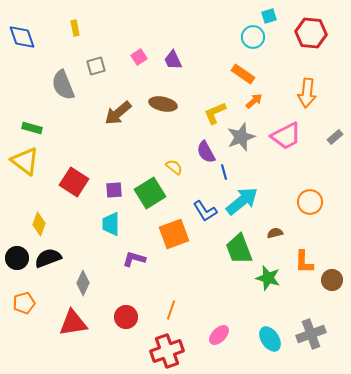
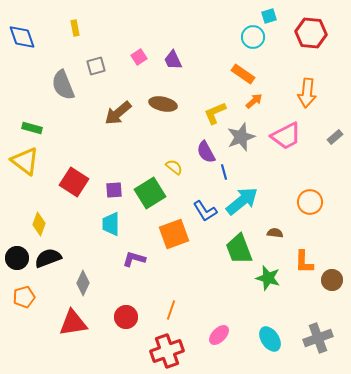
brown semicircle at (275, 233): rotated 21 degrees clockwise
orange pentagon at (24, 303): moved 6 px up
gray cross at (311, 334): moved 7 px right, 4 px down
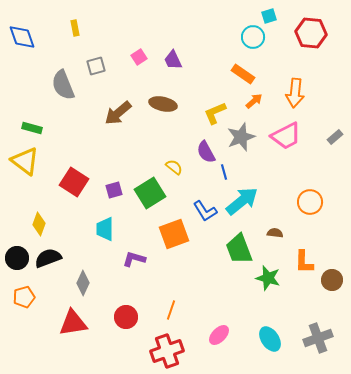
orange arrow at (307, 93): moved 12 px left
purple square at (114, 190): rotated 12 degrees counterclockwise
cyan trapezoid at (111, 224): moved 6 px left, 5 px down
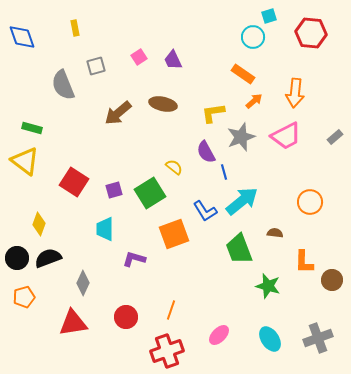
yellow L-shape at (215, 113): moved 2 px left; rotated 15 degrees clockwise
green star at (268, 278): moved 8 px down
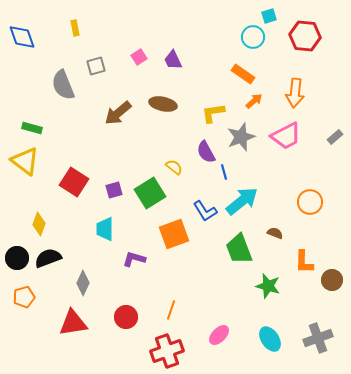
red hexagon at (311, 33): moved 6 px left, 3 px down
brown semicircle at (275, 233): rotated 14 degrees clockwise
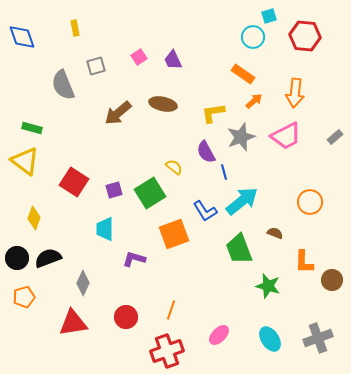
yellow diamond at (39, 224): moved 5 px left, 6 px up
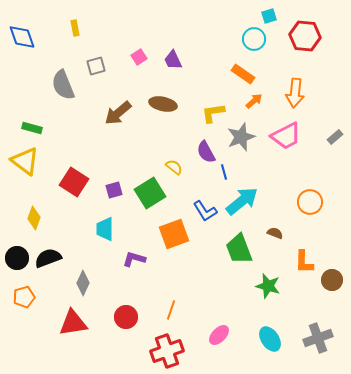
cyan circle at (253, 37): moved 1 px right, 2 px down
